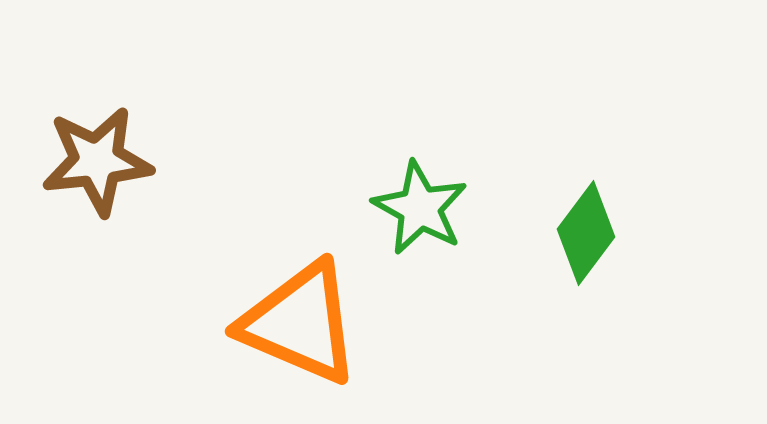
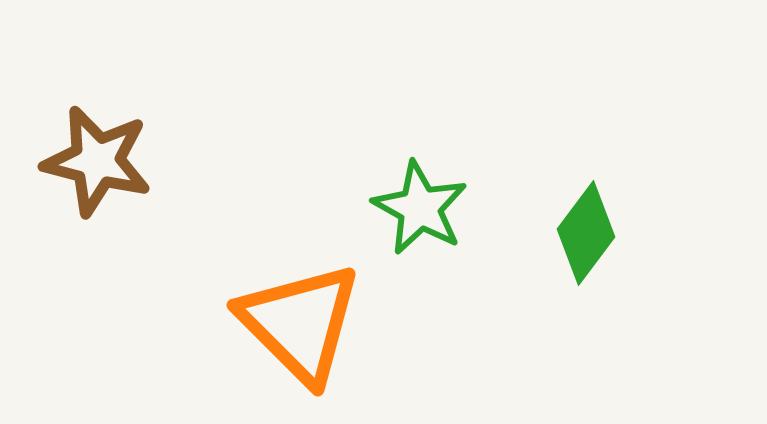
brown star: rotated 20 degrees clockwise
orange triangle: rotated 22 degrees clockwise
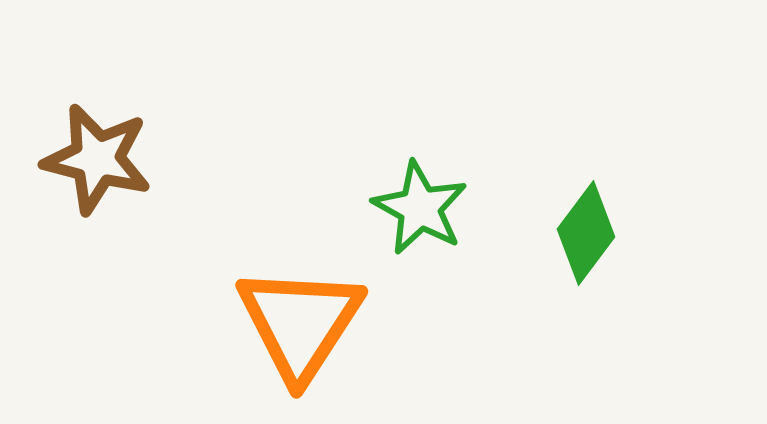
brown star: moved 2 px up
orange triangle: rotated 18 degrees clockwise
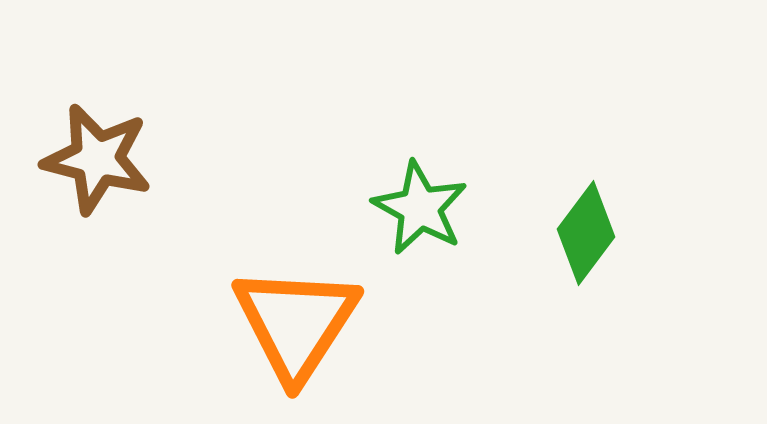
orange triangle: moved 4 px left
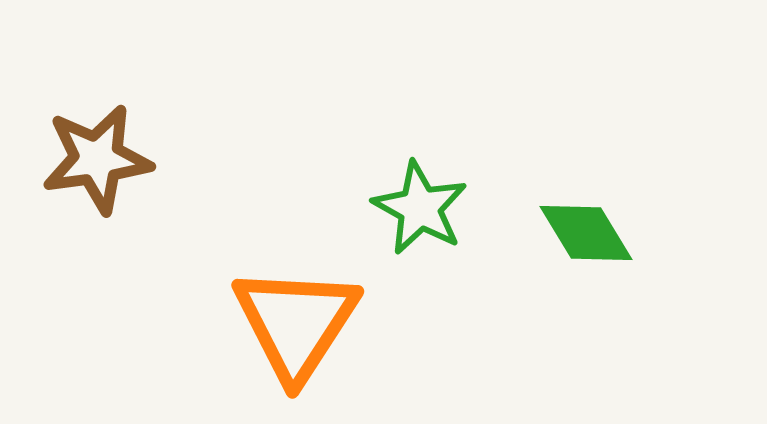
brown star: rotated 22 degrees counterclockwise
green diamond: rotated 68 degrees counterclockwise
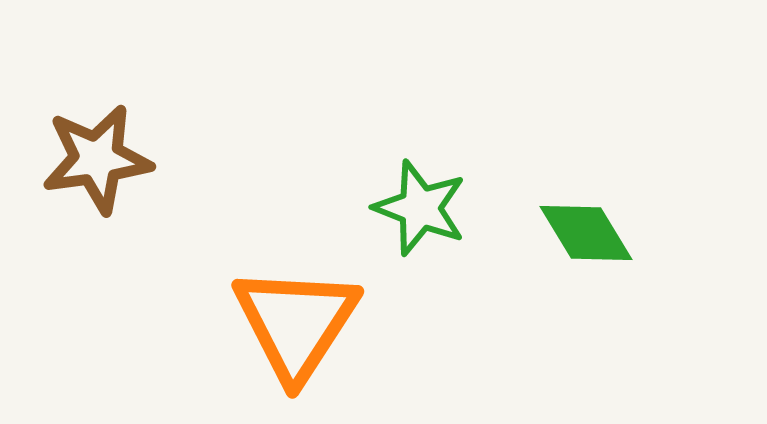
green star: rotated 8 degrees counterclockwise
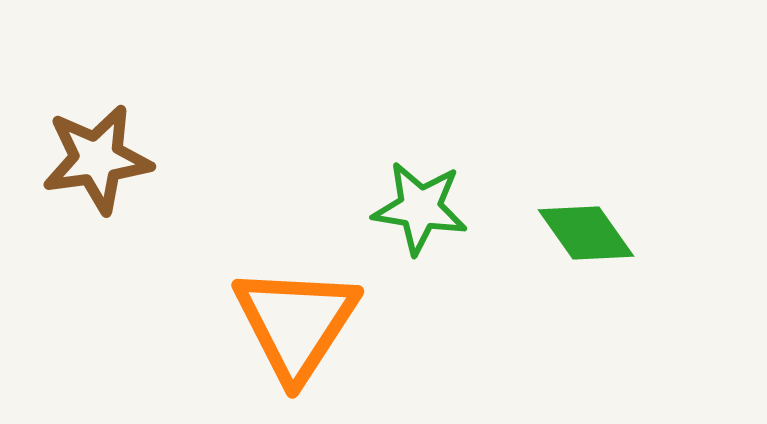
green star: rotated 12 degrees counterclockwise
green diamond: rotated 4 degrees counterclockwise
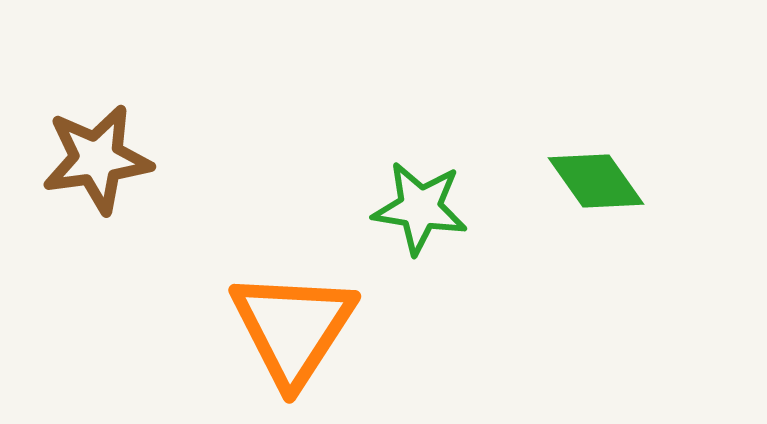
green diamond: moved 10 px right, 52 px up
orange triangle: moved 3 px left, 5 px down
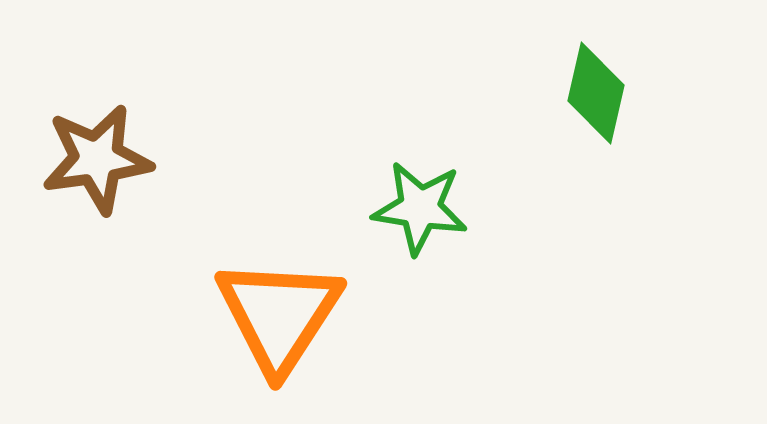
green diamond: moved 88 px up; rotated 48 degrees clockwise
orange triangle: moved 14 px left, 13 px up
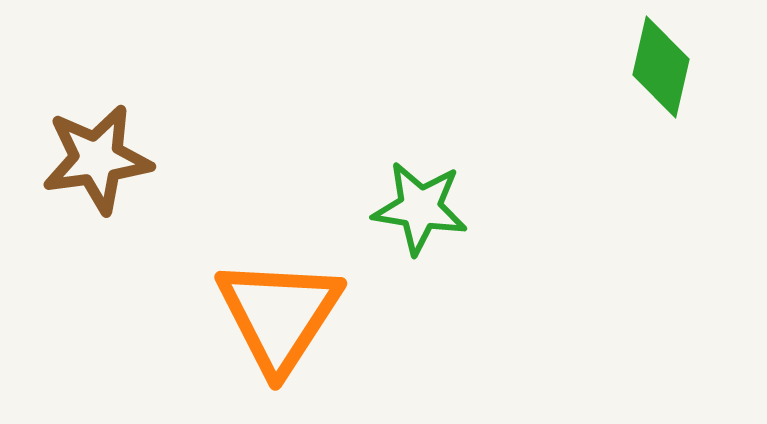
green diamond: moved 65 px right, 26 px up
